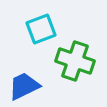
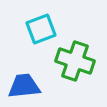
blue trapezoid: rotated 20 degrees clockwise
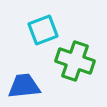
cyan square: moved 2 px right, 1 px down
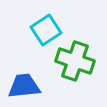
cyan square: moved 3 px right; rotated 12 degrees counterclockwise
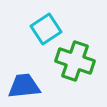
cyan square: moved 1 px up
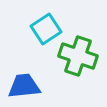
green cross: moved 3 px right, 5 px up
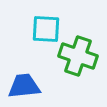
cyan square: rotated 36 degrees clockwise
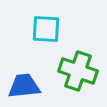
green cross: moved 15 px down
